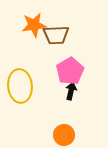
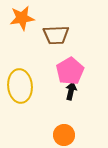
orange star: moved 12 px left, 7 px up
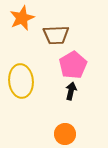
orange star: rotated 15 degrees counterclockwise
pink pentagon: moved 3 px right, 6 px up
yellow ellipse: moved 1 px right, 5 px up
orange circle: moved 1 px right, 1 px up
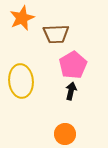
brown trapezoid: moved 1 px up
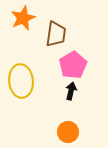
orange star: moved 1 px right
brown trapezoid: rotated 80 degrees counterclockwise
orange circle: moved 3 px right, 2 px up
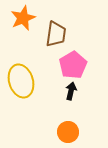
yellow ellipse: rotated 12 degrees counterclockwise
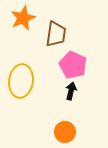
pink pentagon: rotated 16 degrees counterclockwise
yellow ellipse: rotated 24 degrees clockwise
orange circle: moved 3 px left
